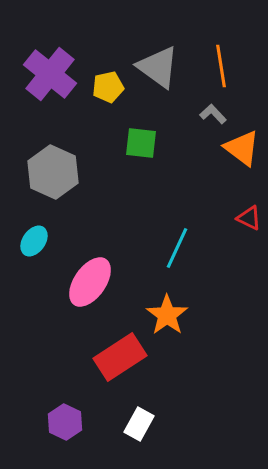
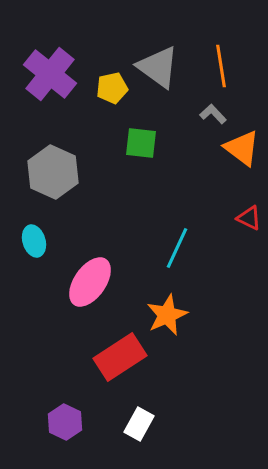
yellow pentagon: moved 4 px right, 1 px down
cyan ellipse: rotated 52 degrees counterclockwise
orange star: rotated 12 degrees clockwise
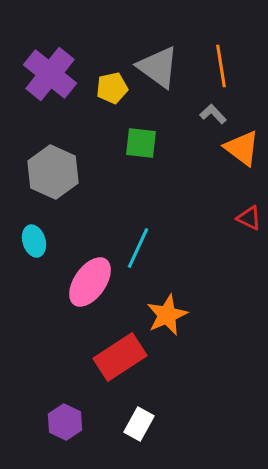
cyan line: moved 39 px left
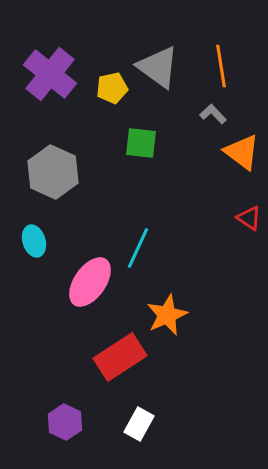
orange triangle: moved 4 px down
red triangle: rotated 8 degrees clockwise
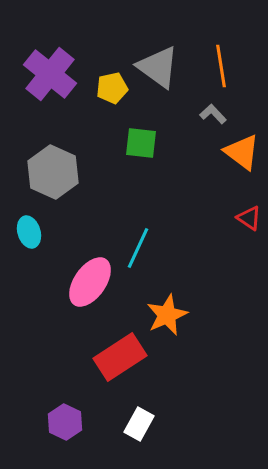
cyan ellipse: moved 5 px left, 9 px up
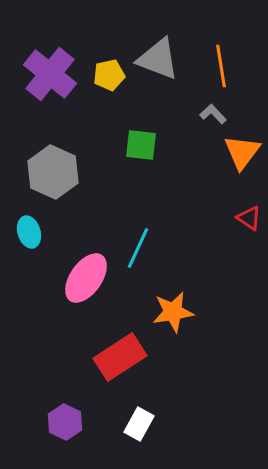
gray triangle: moved 8 px up; rotated 15 degrees counterclockwise
yellow pentagon: moved 3 px left, 13 px up
green square: moved 2 px down
orange triangle: rotated 30 degrees clockwise
pink ellipse: moved 4 px left, 4 px up
orange star: moved 6 px right, 3 px up; rotated 15 degrees clockwise
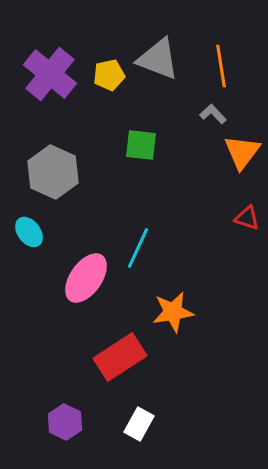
red triangle: moved 2 px left; rotated 16 degrees counterclockwise
cyan ellipse: rotated 20 degrees counterclockwise
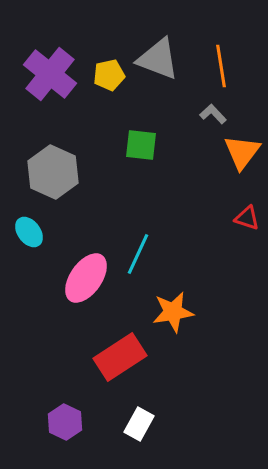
cyan line: moved 6 px down
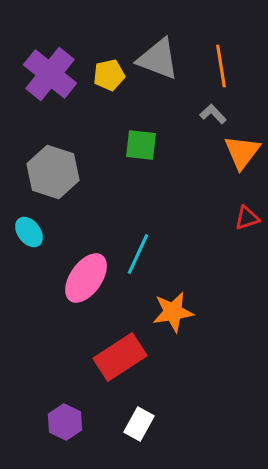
gray hexagon: rotated 6 degrees counterclockwise
red triangle: rotated 36 degrees counterclockwise
